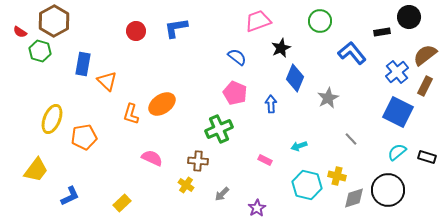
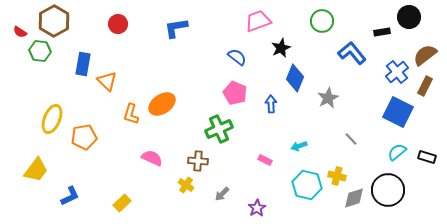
green circle at (320, 21): moved 2 px right
red circle at (136, 31): moved 18 px left, 7 px up
green hexagon at (40, 51): rotated 10 degrees counterclockwise
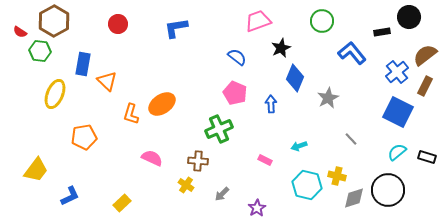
yellow ellipse at (52, 119): moved 3 px right, 25 px up
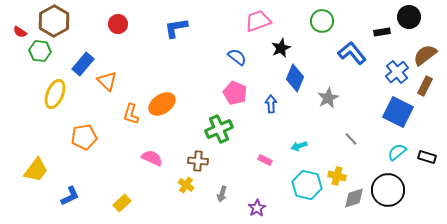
blue rectangle at (83, 64): rotated 30 degrees clockwise
gray arrow at (222, 194): rotated 28 degrees counterclockwise
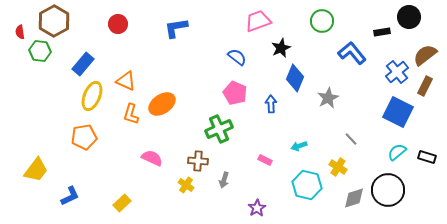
red semicircle at (20, 32): rotated 48 degrees clockwise
orange triangle at (107, 81): moved 19 px right; rotated 20 degrees counterclockwise
yellow ellipse at (55, 94): moved 37 px right, 2 px down
yellow cross at (337, 176): moved 1 px right, 9 px up; rotated 18 degrees clockwise
gray arrow at (222, 194): moved 2 px right, 14 px up
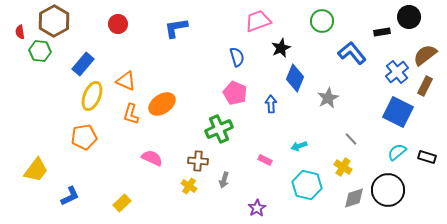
blue semicircle at (237, 57): rotated 36 degrees clockwise
yellow cross at (338, 167): moved 5 px right
yellow cross at (186, 185): moved 3 px right, 1 px down
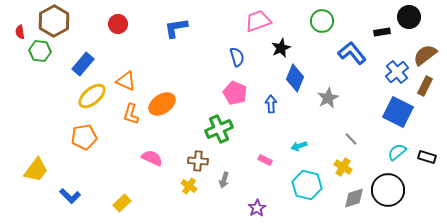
yellow ellipse at (92, 96): rotated 28 degrees clockwise
blue L-shape at (70, 196): rotated 70 degrees clockwise
